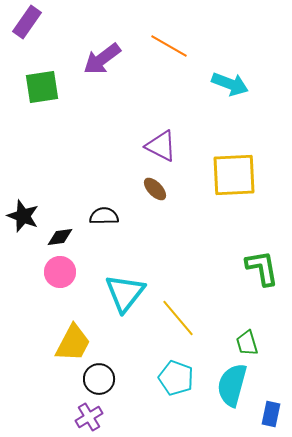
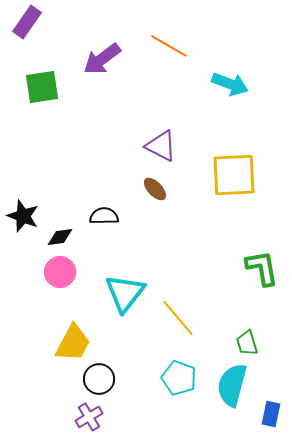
cyan pentagon: moved 3 px right
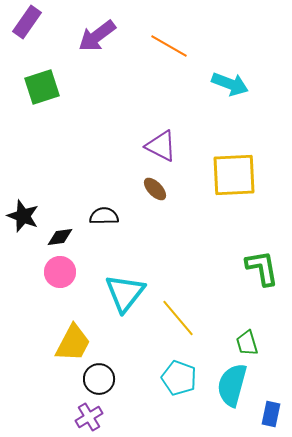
purple arrow: moved 5 px left, 23 px up
green square: rotated 9 degrees counterclockwise
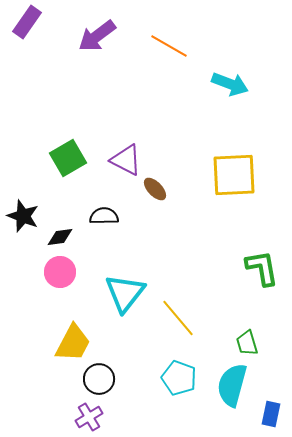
green square: moved 26 px right, 71 px down; rotated 12 degrees counterclockwise
purple triangle: moved 35 px left, 14 px down
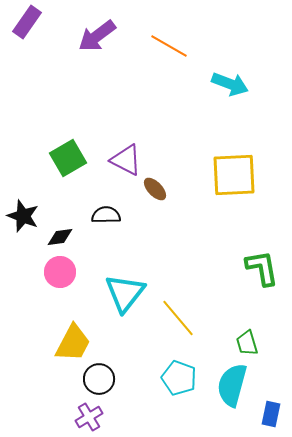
black semicircle: moved 2 px right, 1 px up
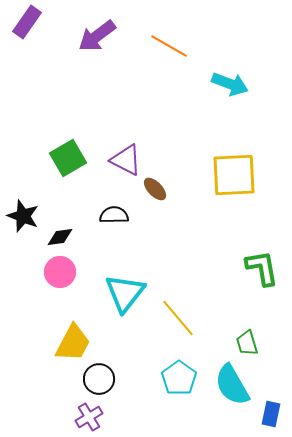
black semicircle: moved 8 px right
cyan pentagon: rotated 16 degrees clockwise
cyan semicircle: rotated 45 degrees counterclockwise
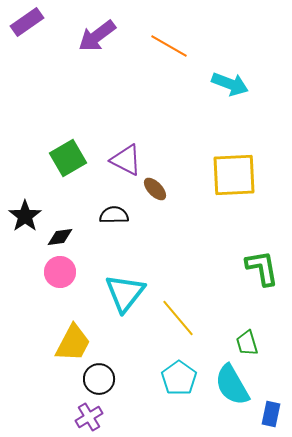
purple rectangle: rotated 20 degrees clockwise
black star: moved 2 px right; rotated 16 degrees clockwise
